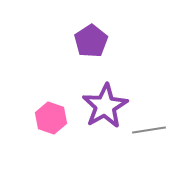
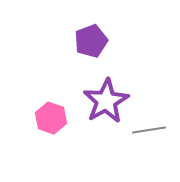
purple pentagon: rotated 12 degrees clockwise
purple star: moved 1 px right, 5 px up
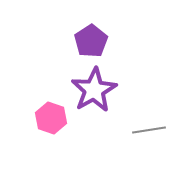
purple pentagon: rotated 12 degrees counterclockwise
purple star: moved 12 px left, 11 px up
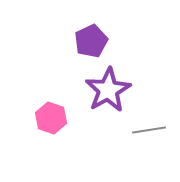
purple pentagon: rotated 8 degrees clockwise
purple star: moved 14 px right
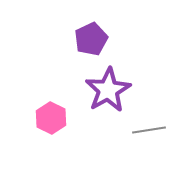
purple pentagon: moved 2 px up
pink hexagon: rotated 8 degrees clockwise
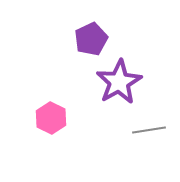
purple star: moved 11 px right, 8 px up
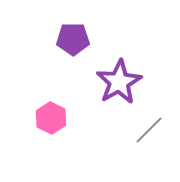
purple pentagon: moved 18 px left; rotated 24 degrees clockwise
gray line: rotated 36 degrees counterclockwise
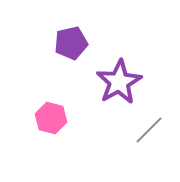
purple pentagon: moved 2 px left, 4 px down; rotated 12 degrees counterclockwise
pink hexagon: rotated 12 degrees counterclockwise
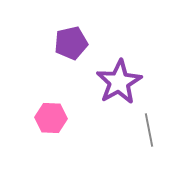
pink hexagon: rotated 12 degrees counterclockwise
gray line: rotated 56 degrees counterclockwise
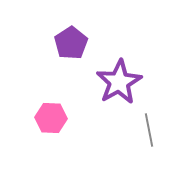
purple pentagon: rotated 20 degrees counterclockwise
